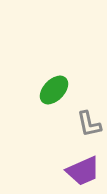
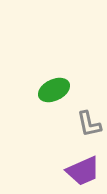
green ellipse: rotated 20 degrees clockwise
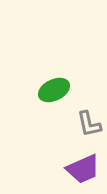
purple trapezoid: moved 2 px up
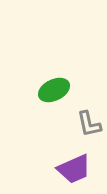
purple trapezoid: moved 9 px left
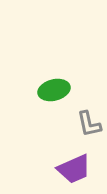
green ellipse: rotated 12 degrees clockwise
